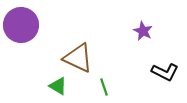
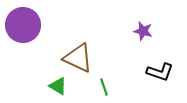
purple circle: moved 2 px right
purple star: rotated 12 degrees counterclockwise
black L-shape: moved 5 px left; rotated 8 degrees counterclockwise
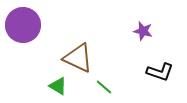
green line: rotated 30 degrees counterclockwise
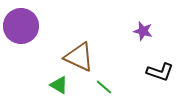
purple circle: moved 2 px left, 1 px down
brown triangle: moved 1 px right, 1 px up
green triangle: moved 1 px right, 1 px up
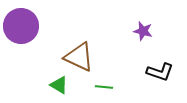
green line: rotated 36 degrees counterclockwise
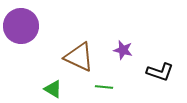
purple star: moved 20 px left, 19 px down
green triangle: moved 6 px left, 4 px down
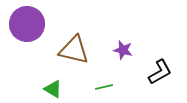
purple circle: moved 6 px right, 2 px up
brown triangle: moved 5 px left, 7 px up; rotated 12 degrees counterclockwise
black L-shape: rotated 48 degrees counterclockwise
green line: rotated 18 degrees counterclockwise
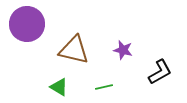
green triangle: moved 6 px right, 2 px up
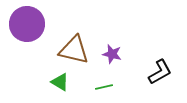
purple star: moved 11 px left, 4 px down
green triangle: moved 1 px right, 5 px up
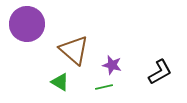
brown triangle: rotated 28 degrees clockwise
purple star: moved 11 px down
